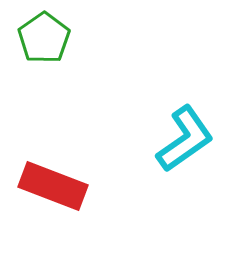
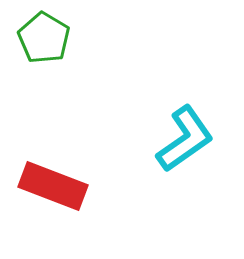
green pentagon: rotated 6 degrees counterclockwise
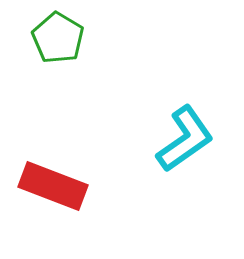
green pentagon: moved 14 px right
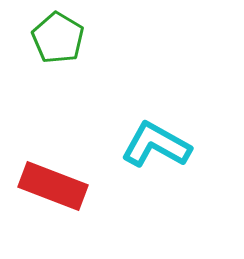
cyan L-shape: moved 29 px left, 6 px down; rotated 116 degrees counterclockwise
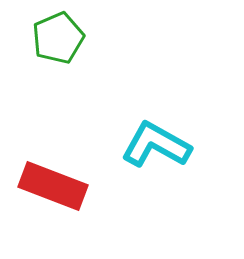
green pentagon: rotated 18 degrees clockwise
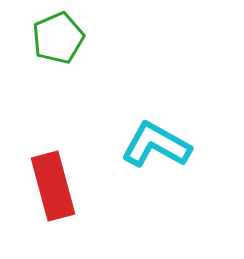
red rectangle: rotated 54 degrees clockwise
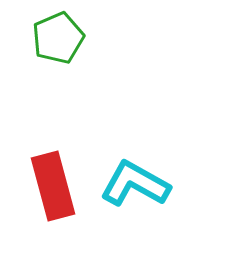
cyan L-shape: moved 21 px left, 39 px down
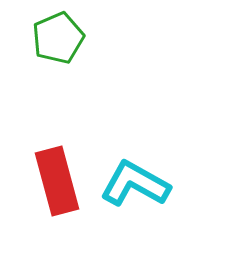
red rectangle: moved 4 px right, 5 px up
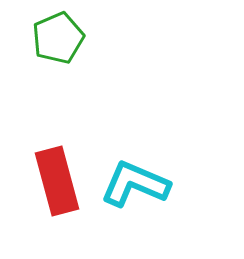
cyan L-shape: rotated 6 degrees counterclockwise
